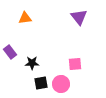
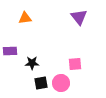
purple rectangle: moved 1 px up; rotated 56 degrees counterclockwise
pink circle: moved 1 px up
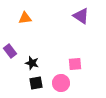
purple triangle: moved 2 px right, 1 px up; rotated 18 degrees counterclockwise
purple rectangle: rotated 56 degrees clockwise
black star: rotated 16 degrees clockwise
black square: moved 5 px left
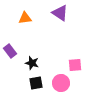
purple triangle: moved 21 px left, 3 px up
pink square: moved 1 px down
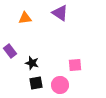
pink circle: moved 1 px left, 2 px down
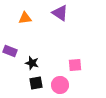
purple rectangle: rotated 32 degrees counterclockwise
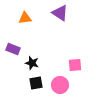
purple rectangle: moved 3 px right, 2 px up
